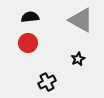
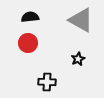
black cross: rotated 30 degrees clockwise
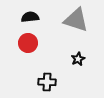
gray triangle: moved 5 px left; rotated 12 degrees counterclockwise
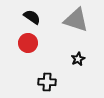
black semicircle: moved 2 px right; rotated 42 degrees clockwise
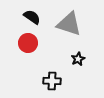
gray triangle: moved 7 px left, 4 px down
black cross: moved 5 px right, 1 px up
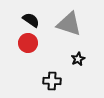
black semicircle: moved 1 px left, 3 px down
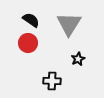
gray triangle: rotated 44 degrees clockwise
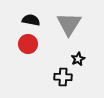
black semicircle: rotated 24 degrees counterclockwise
red circle: moved 1 px down
black cross: moved 11 px right, 4 px up
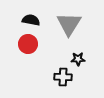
black star: rotated 24 degrees clockwise
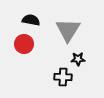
gray triangle: moved 1 px left, 6 px down
red circle: moved 4 px left
